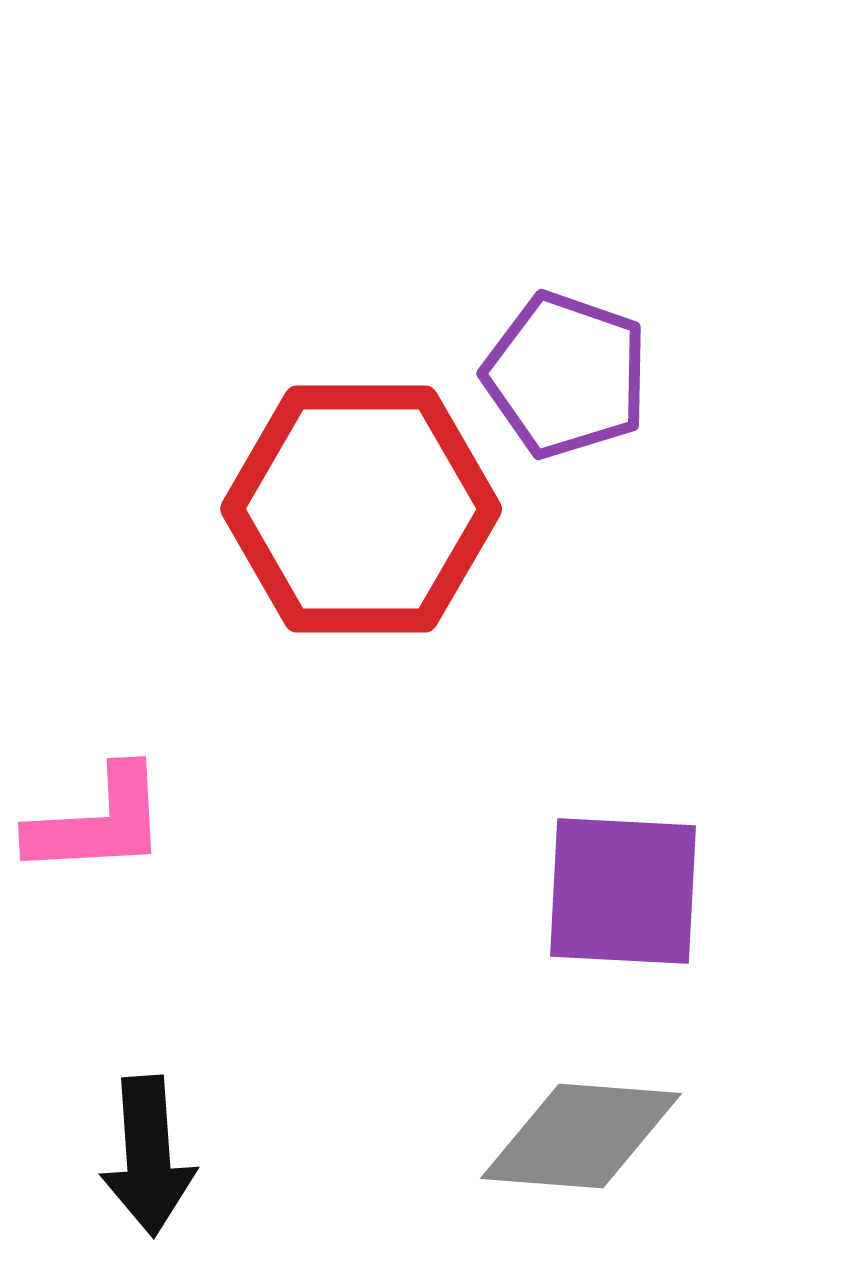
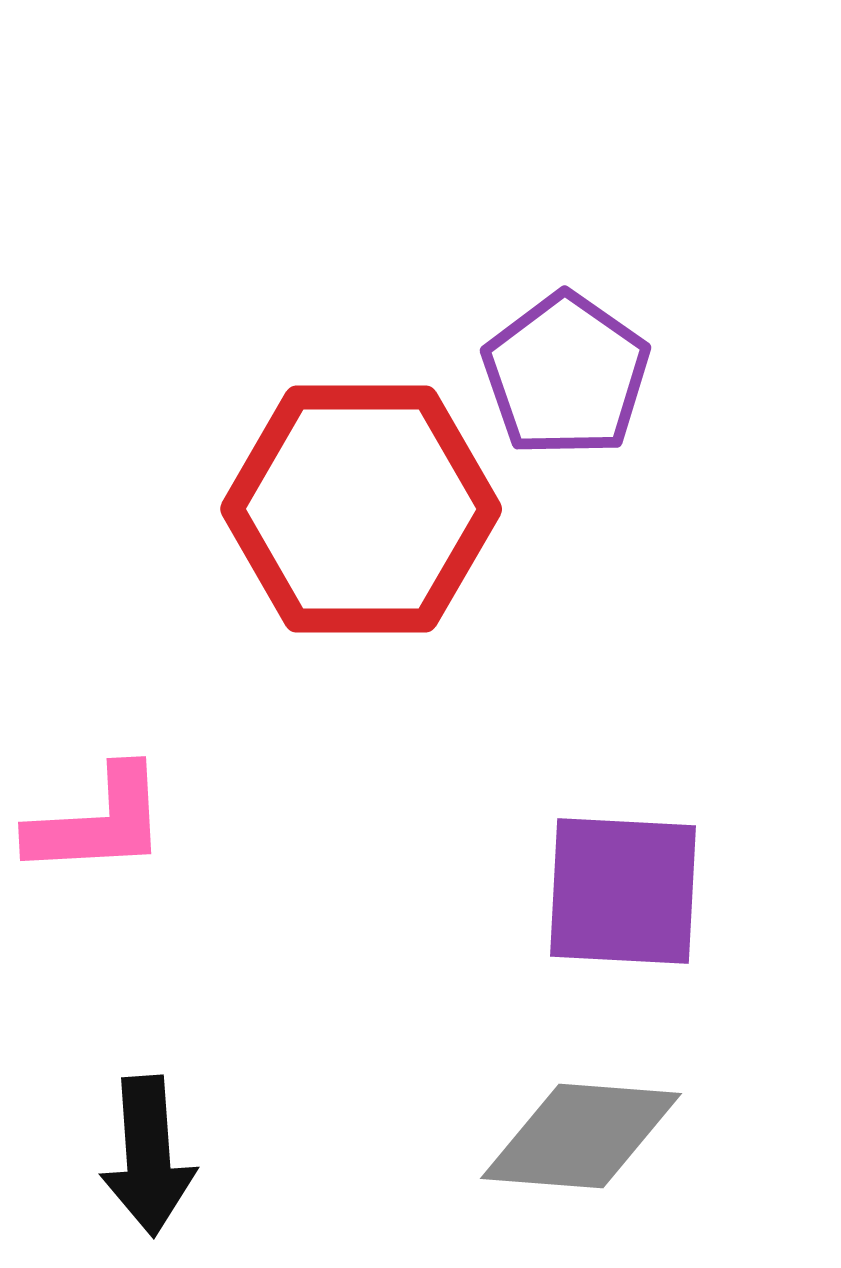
purple pentagon: rotated 16 degrees clockwise
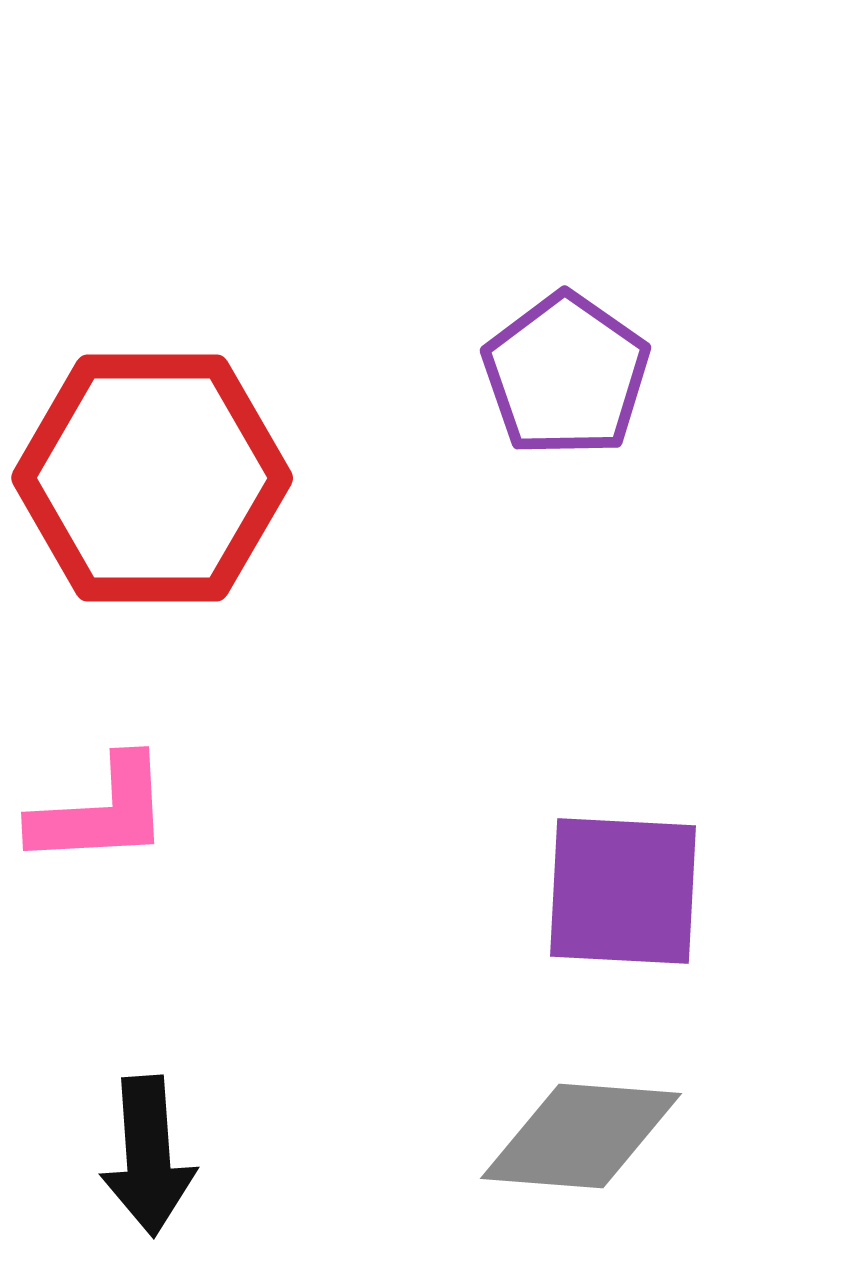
red hexagon: moved 209 px left, 31 px up
pink L-shape: moved 3 px right, 10 px up
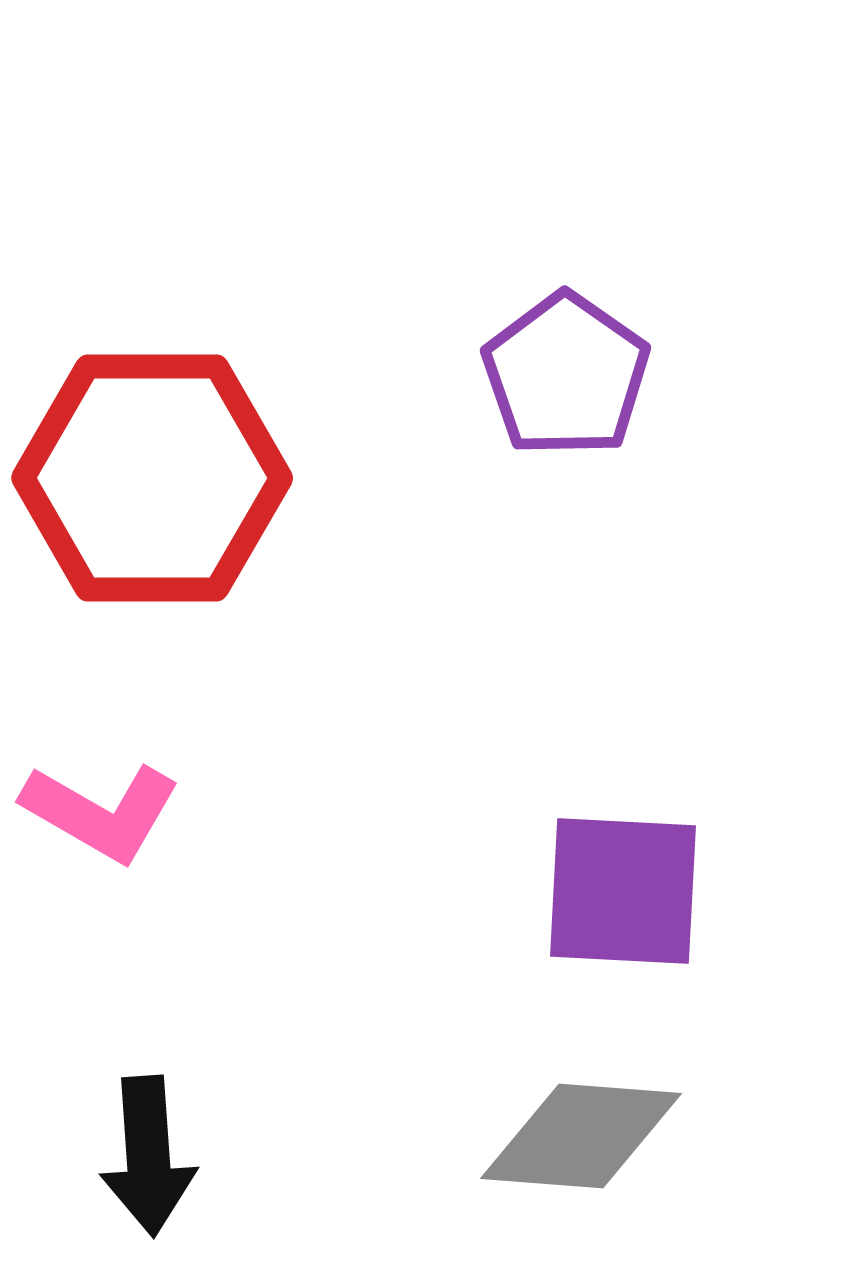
pink L-shape: rotated 33 degrees clockwise
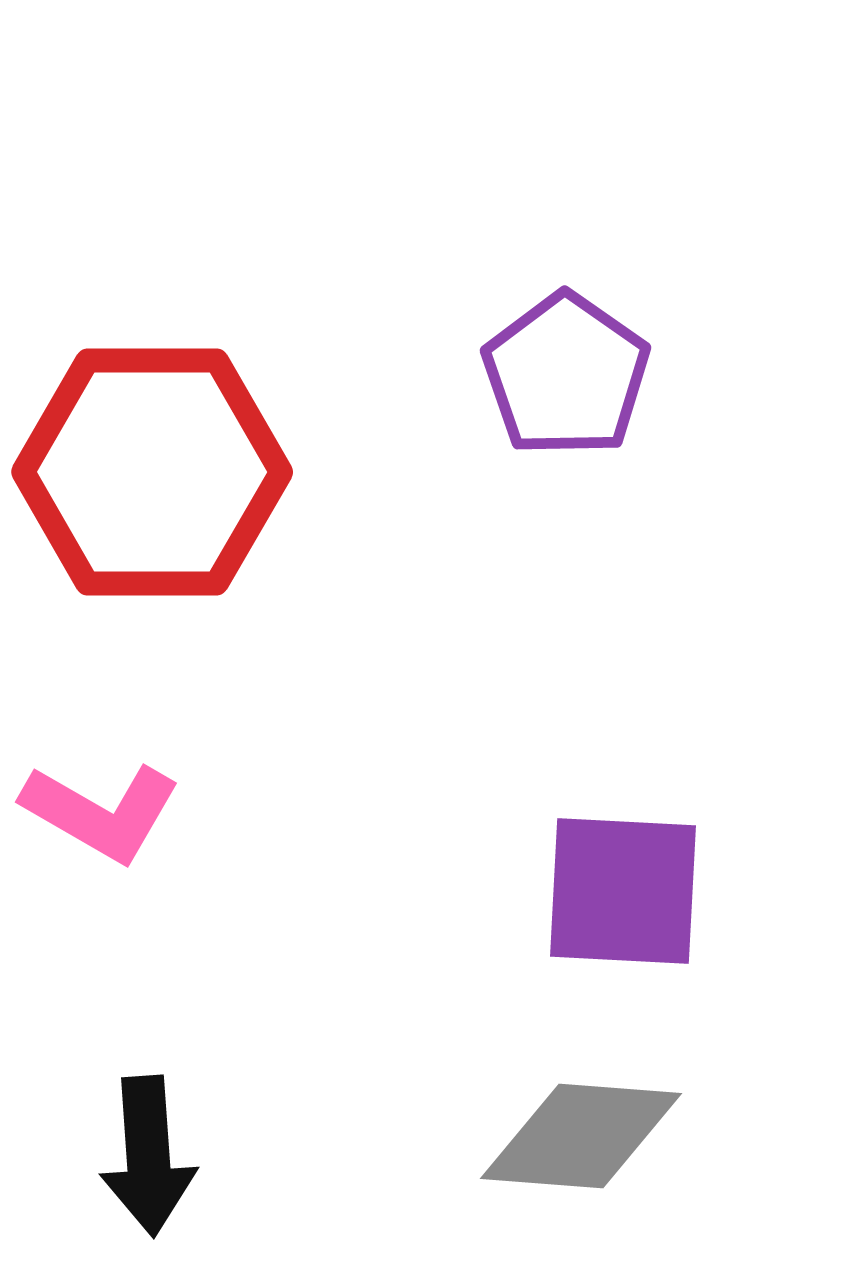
red hexagon: moved 6 px up
